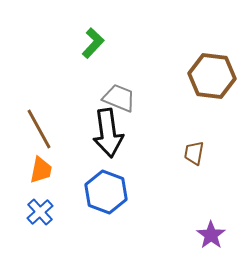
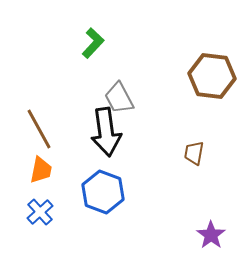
gray trapezoid: rotated 140 degrees counterclockwise
black arrow: moved 2 px left, 1 px up
blue hexagon: moved 3 px left
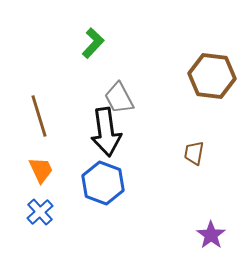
brown line: moved 13 px up; rotated 12 degrees clockwise
orange trapezoid: rotated 36 degrees counterclockwise
blue hexagon: moved 9 px up
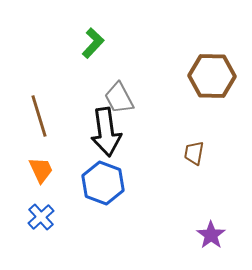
brown hexagon: rotated 6 degrees counterclockwise
blue cross: moved 1 px right, 5 px down
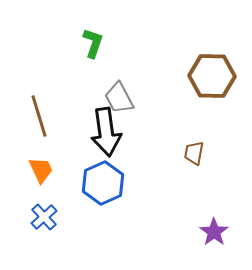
green L-shape: rotated 24 degrees counterclockwise
blue hexagon: rotated 15 degrees clockwise
blue cross: moved 3 px right
purple star: moved 3 px right, 3 px up
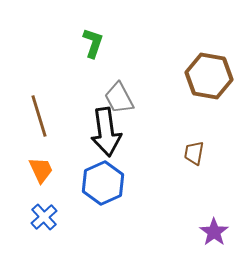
brown hexagon: moved 3 px left; rotated 9 degrees clockwise
